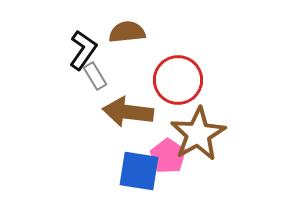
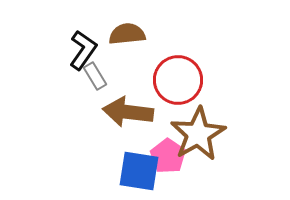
brown semicircle: moved 2 px down
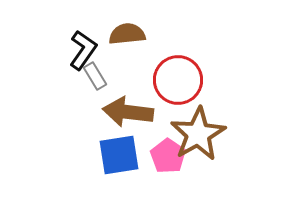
blue square: moved 20 px left, 16 px up; rotated 18 degrees counterclockwise
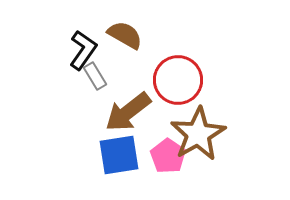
brown semicircle: moved 2 px left, 1 px down; rotated 36 degrees clockwise
brown arrow: rotated 45 degrees counterclockwise
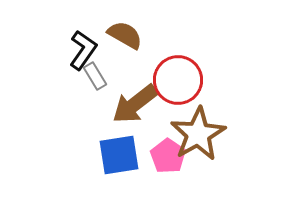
brown arrow: moved 7 px right, 8 px up
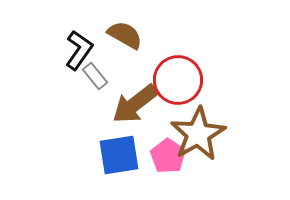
black L-shape: moved 4 px left
gray rectangle: rotated 8 degrees counterclockwise
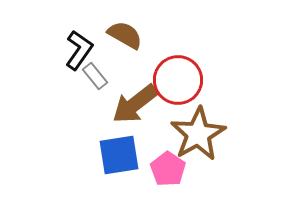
pink pentagon: moved 13 px down
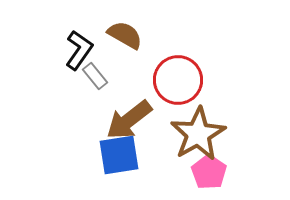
brown arrow: moved 6 px left, 16 px down
pink pentagon: moved 41 px right, 3 px down
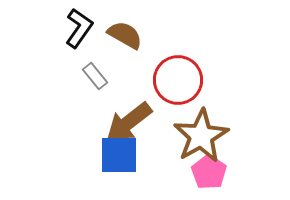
black L-shape: moved 22 px up
brown arrow: moved 2 px down
brown star: moved 3 px right, 2 px down
blue square: rotated 9 degrees clockwise
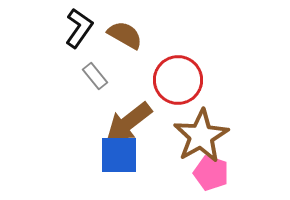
pink pentagon: moved 2 px right, 1 px down; rotated 16 degrees counterclockwise
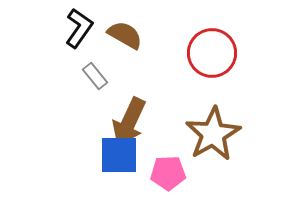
red circle: moved 34 px right, 27 px up
brown arrow: rotated 27 degrees counterclockwise
brown star: moved 12 px right, 2 px up
pink pentagon: moved 43 px left; rotated 20 degrees counterclockwise
